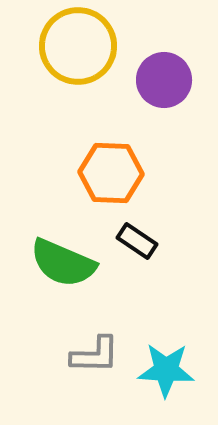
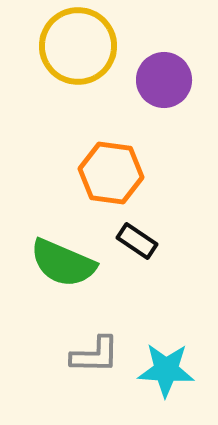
orange hexagon: rotated 6 degrees clockwise
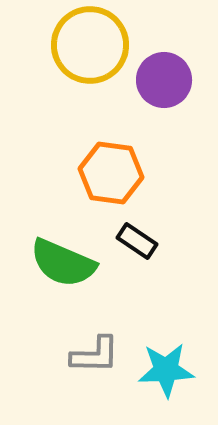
yellow circle: moved 12 px right, 1 px up
cyan star: rotated 6 degrees counterclockwise
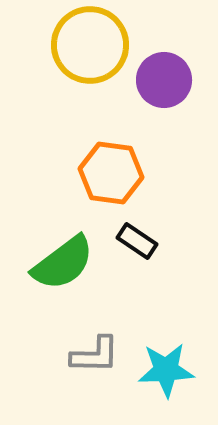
green semicircle: rotated 60 degrees counterclockwise
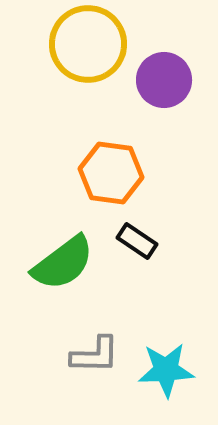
yellow circle: moved 2 px left, 1 px up
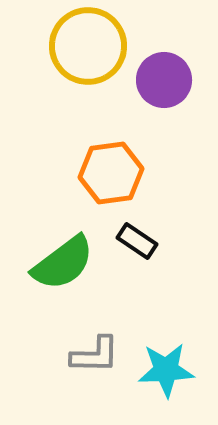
yellow circle: moved 2 px down
orange hexagon: rotated 16 degrees counterclockwise
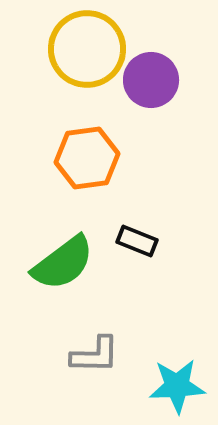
yellow circle: moved 1 px left, 3 px down
purple circle: moved 13 px left
orange hexagon: moved 24 px left, 15 px up
black rectangle: rotated 12 degrees counterclockwise
cyan star: moved 11 px right, 16 px down
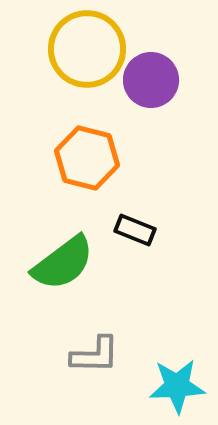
orange hexagon: rotated 22 degrees clockwise
black rectangle: moved 2 px left, 11 px up
